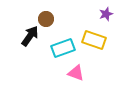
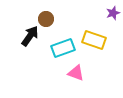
purple star: moved 7 px right, 1 px up
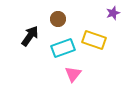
brown circle: moved 12 px right
pink triangle: moved 3 px left, 1 px down; rotated 48 degrees clockwise
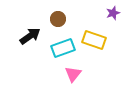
black arrow: rotated 20 degrees clockwise
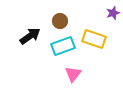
brown circle: moved 2 px right, 2 px down
yellow rectangle: moved 1 px up
cyan rectangle: moved 2 px up
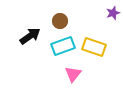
yellow rectangle: moved 8 px down
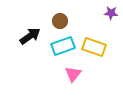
purple star: moved 2 px left; rotated 24 degrees clockwise
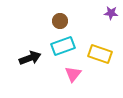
black arrow: moved 22 px down; rotated 15 degrees clockwise
yellow rectangle: moved 6 px right, 7 px down
